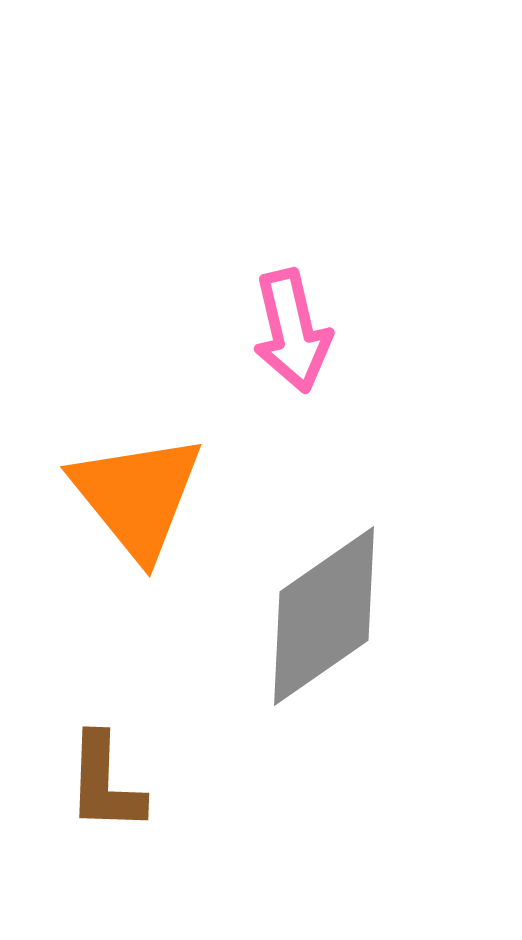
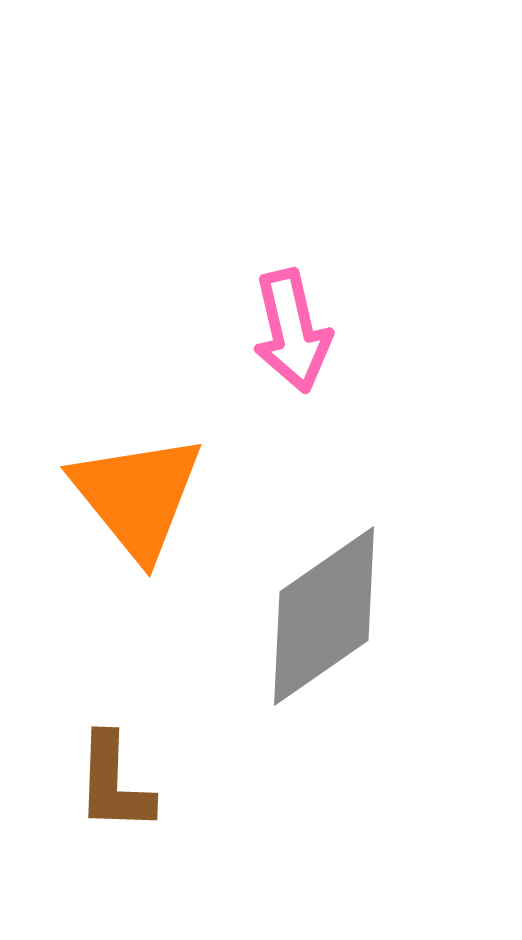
brown L-shape: moved 9 px right
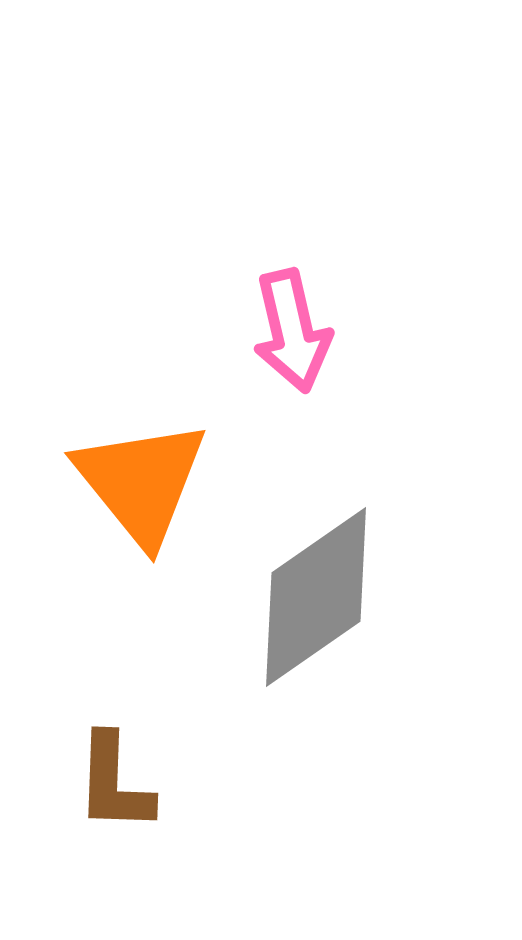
orange triangle: moved 4 px right, 14 px up
gray diamond: moved 8 px left, 19 px up
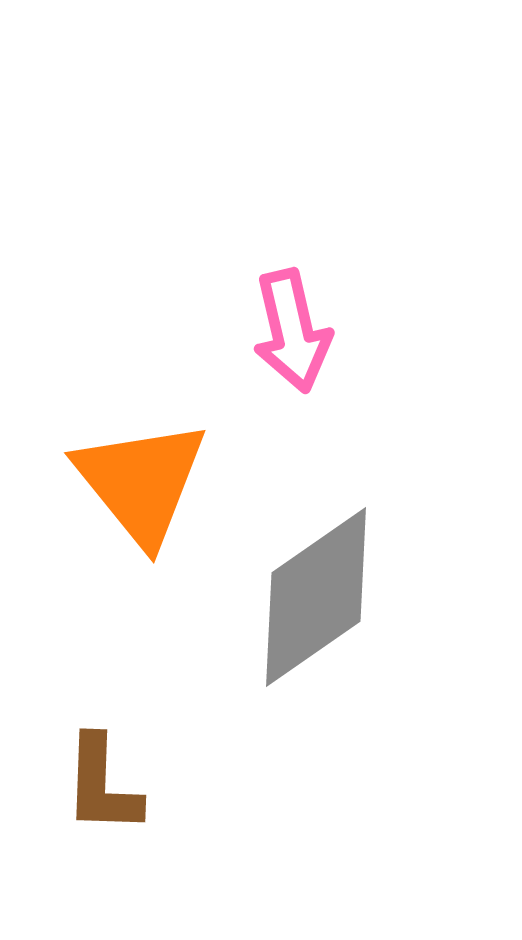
brown L-shape: moved 12 px left, 2 px down
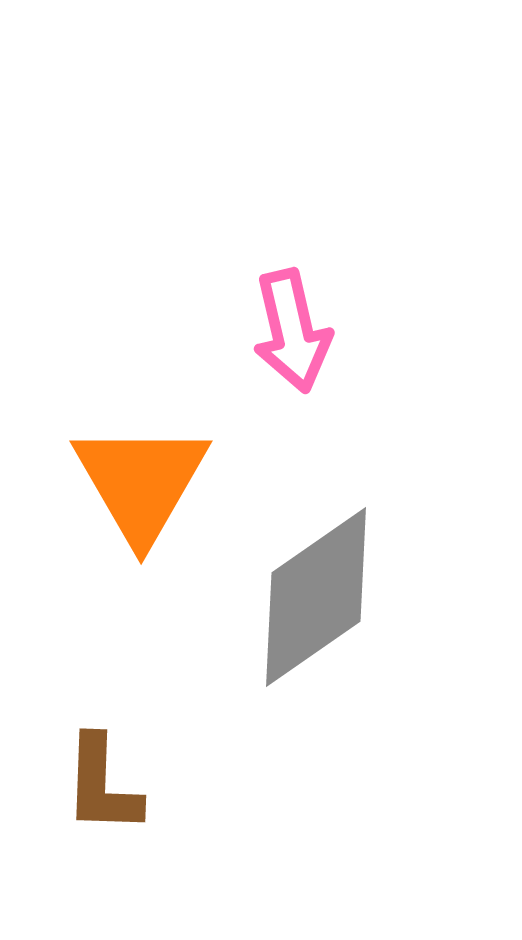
orange triangle: rotated 9 degrees clockwise
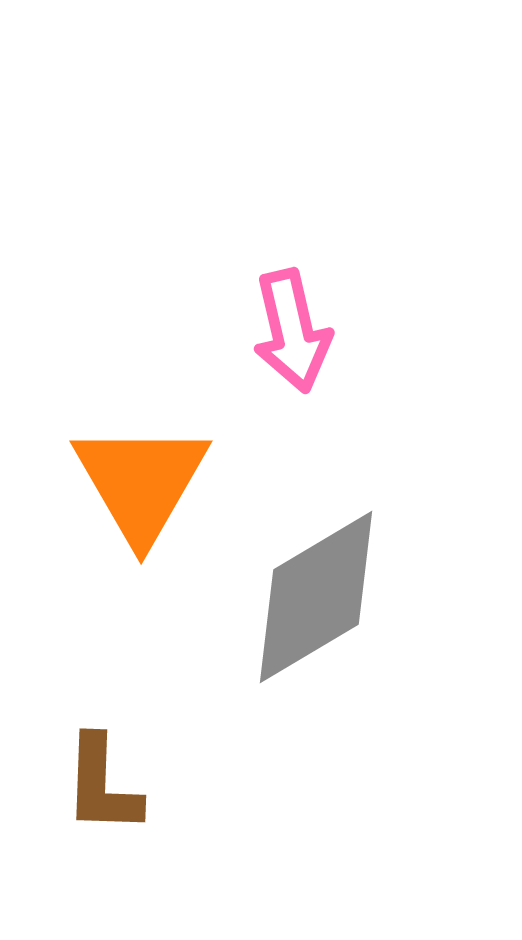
gray diamond: rotated 4 degrees clockwise
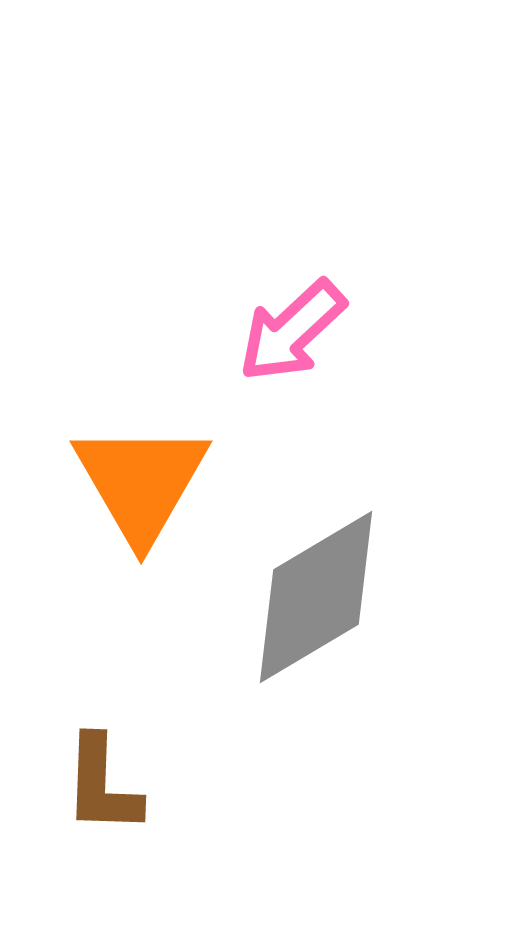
pink arrow: rotated 60 degrees clockwise
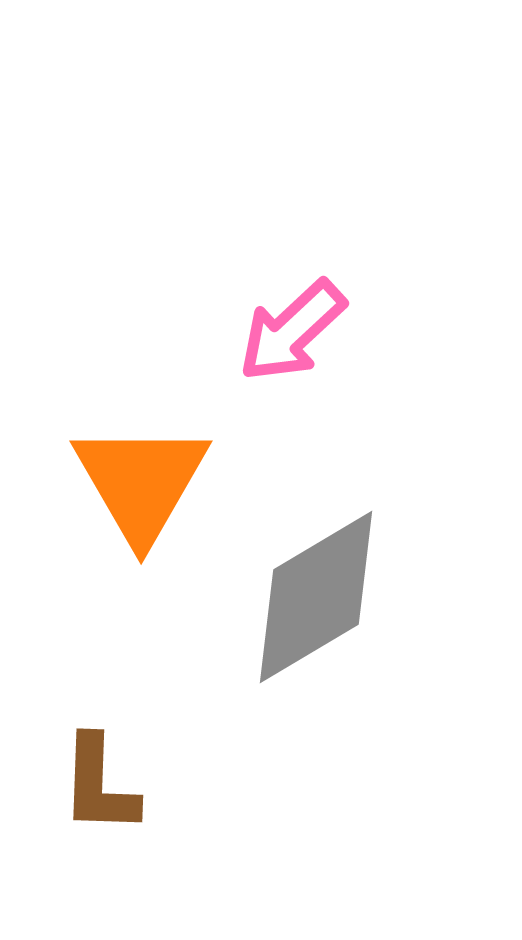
brown L-shape: moved 3 px left
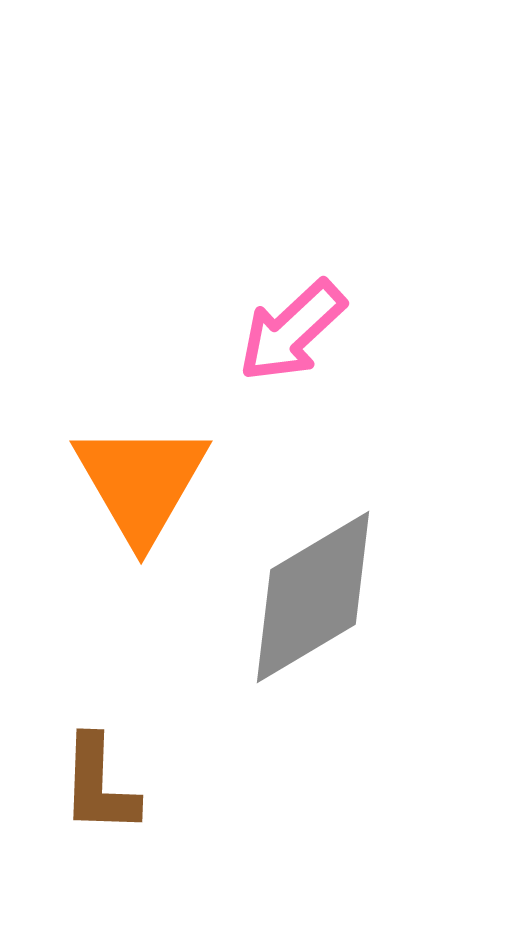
gray diamond: moved 3 px left
